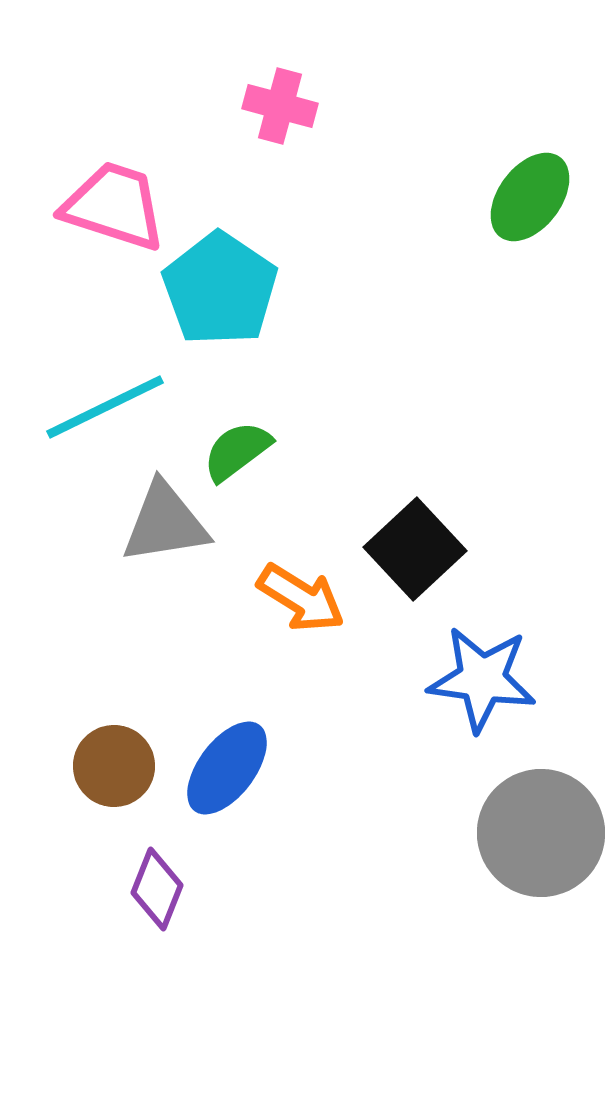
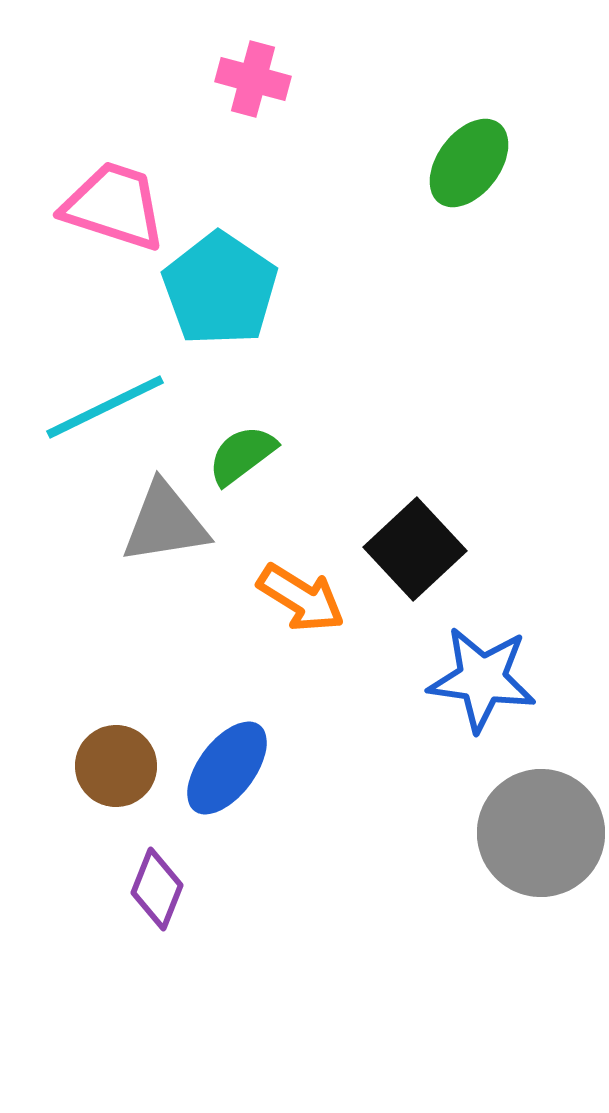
pink cross: moved 27 px left, 27 px up
green ellipse: moved 61 px left, 34 px up
green semicircle: moved 5 px right, 4 px down
brown circle: moved 2 px right
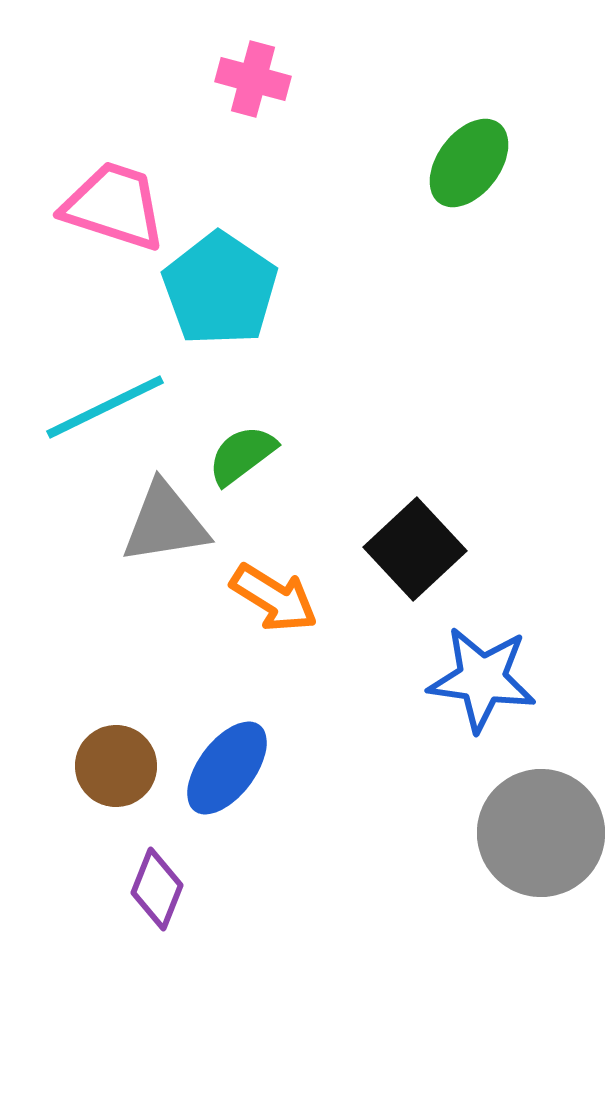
orange arrow: moved 27 px left
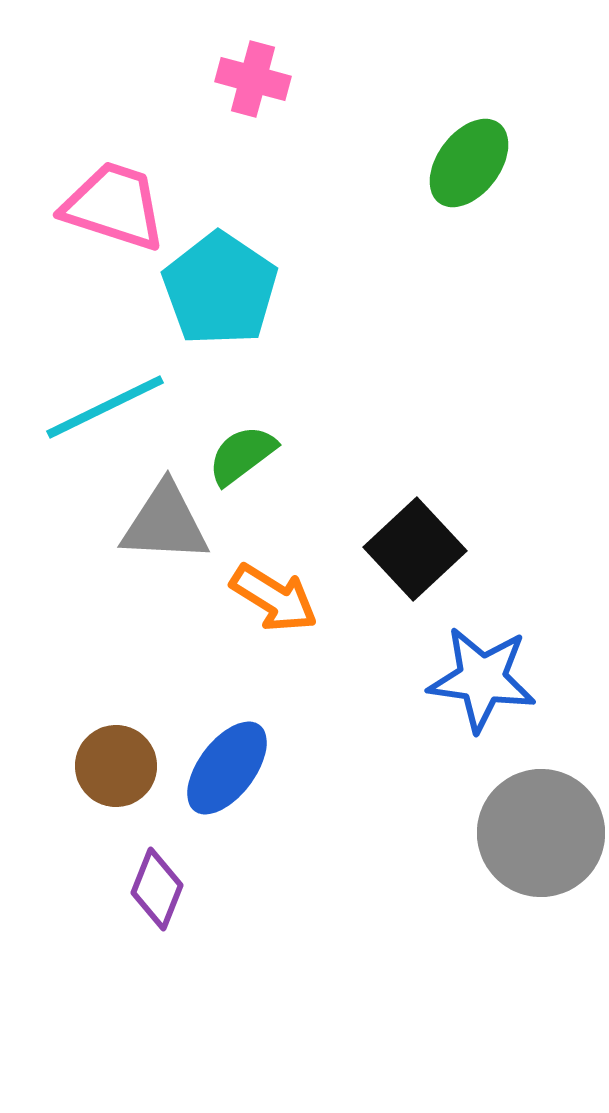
gray triangle: rotated 12 degrees clockwise
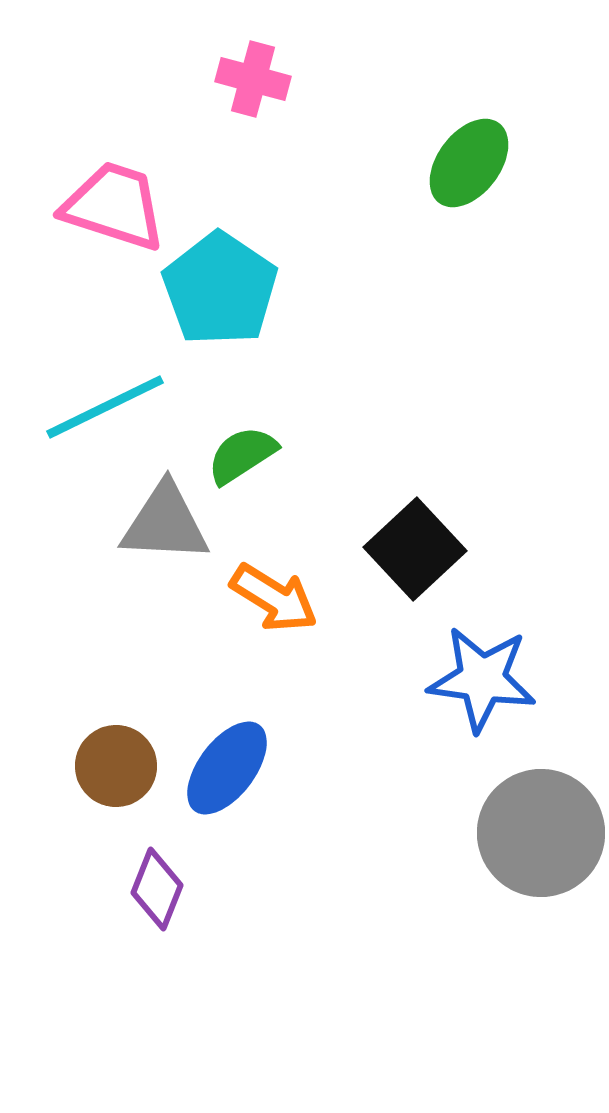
green semicircle: rotated 4 degrees clockwise
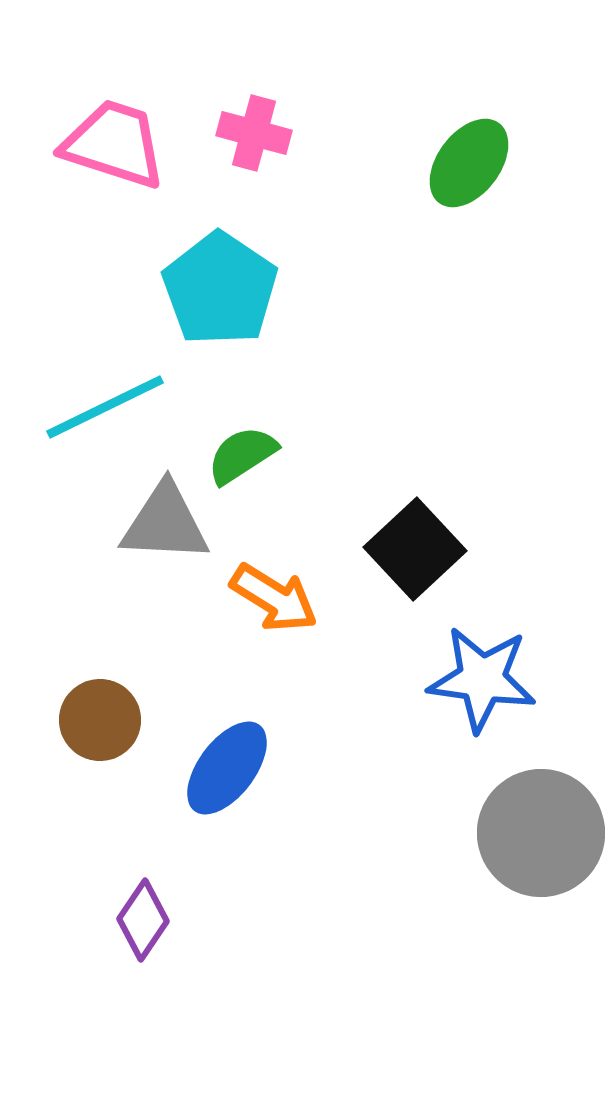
pink cross: moved 1 px right, 54 px down
pink trapezoid: moved 62 px up
brown circle: moved 16 px left, 46 px up
purple diamond: moved 14 px left, 31 px down; rotated 12 degrees clockwise
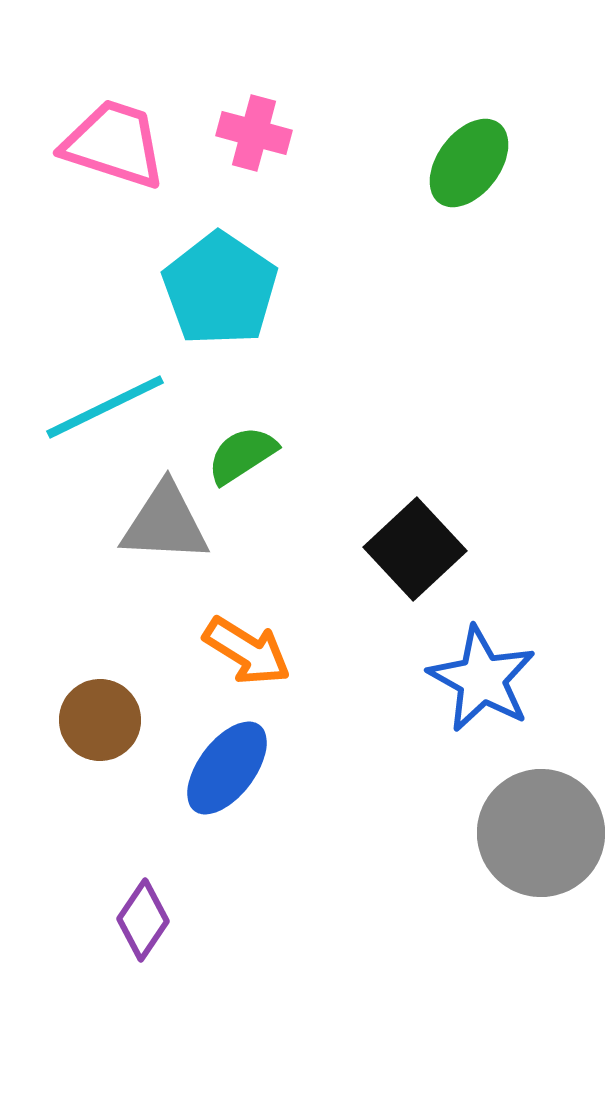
orange arrow: moved 27 px left, 53 px down
blue star: rotated 21 degrees clockwise
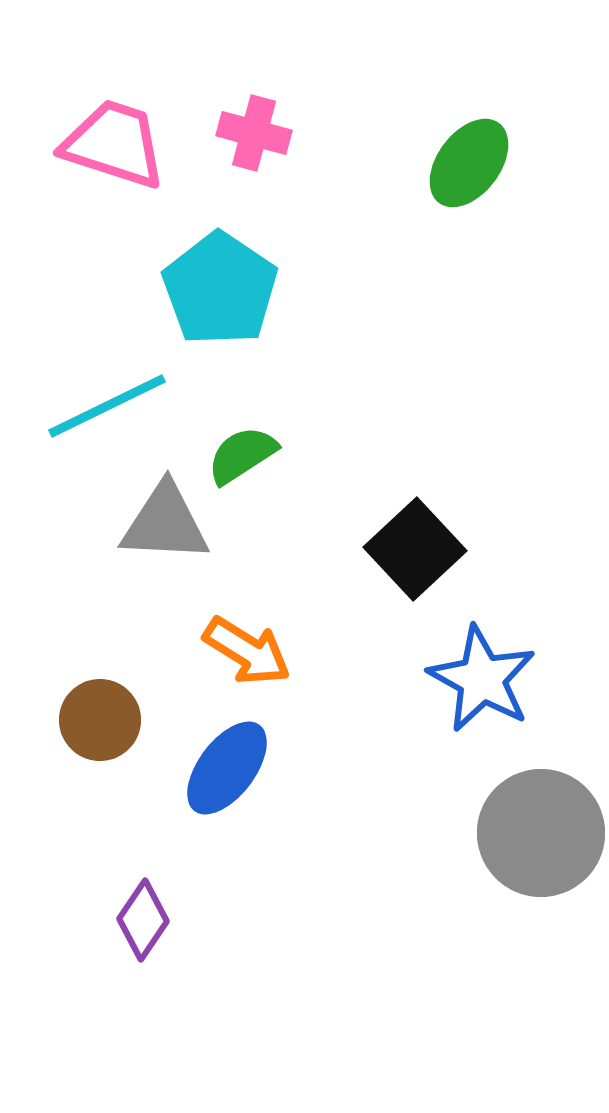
cyan line: moved 2 px right, 1 px up
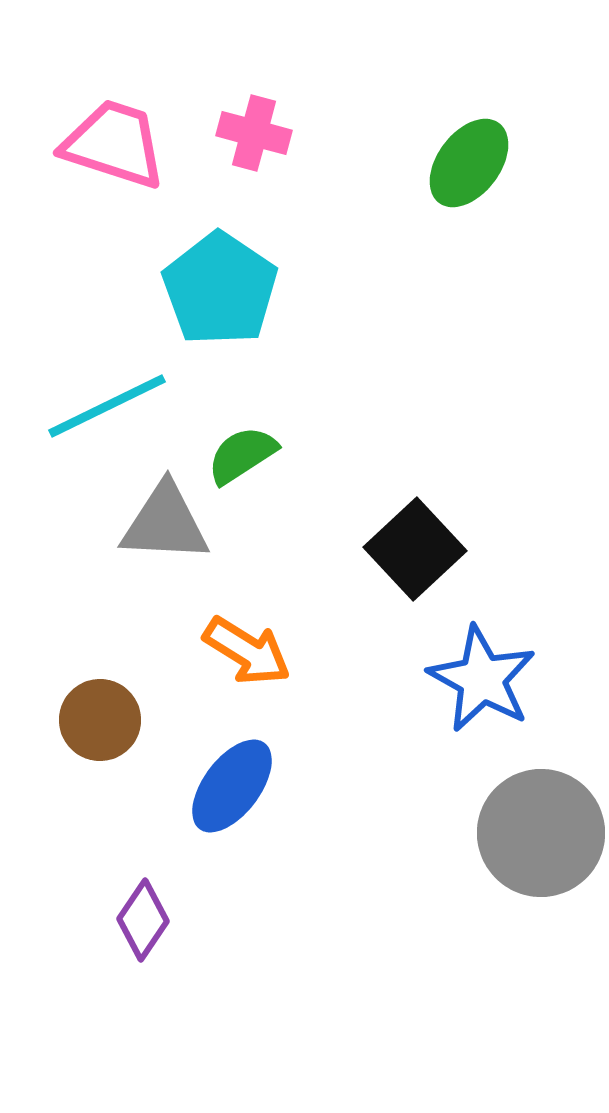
blue ellipse: moved 5 px right, 18 px down
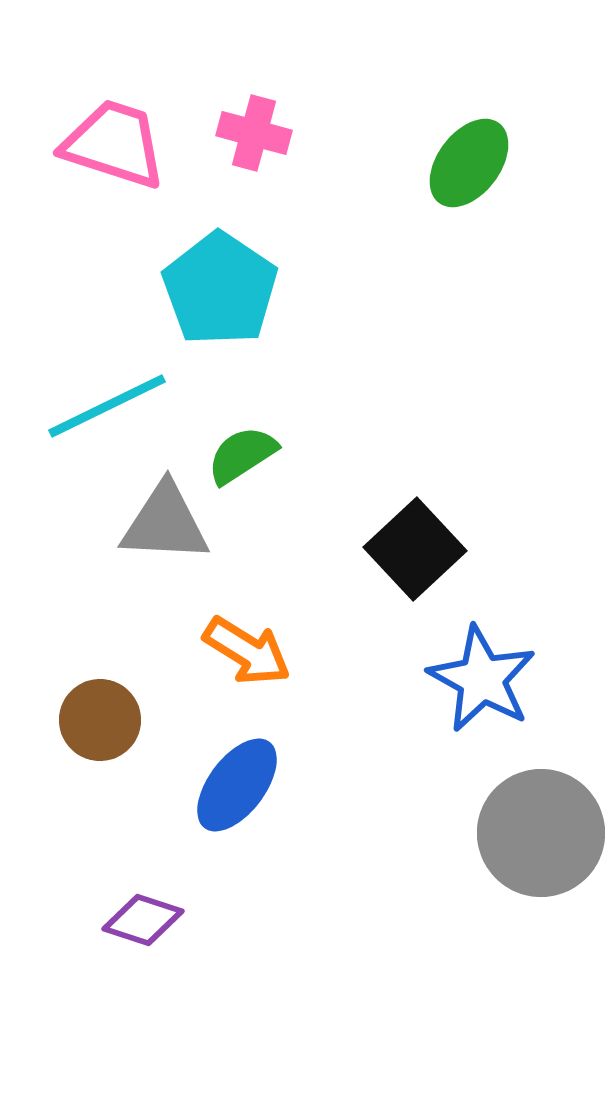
blue ellipse: moved 5 px right, 1 px up
purple diamond: rotated 74 degrees clockwise
